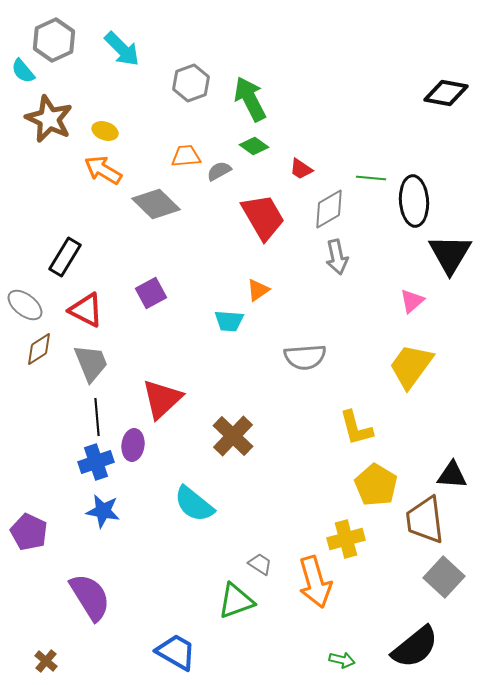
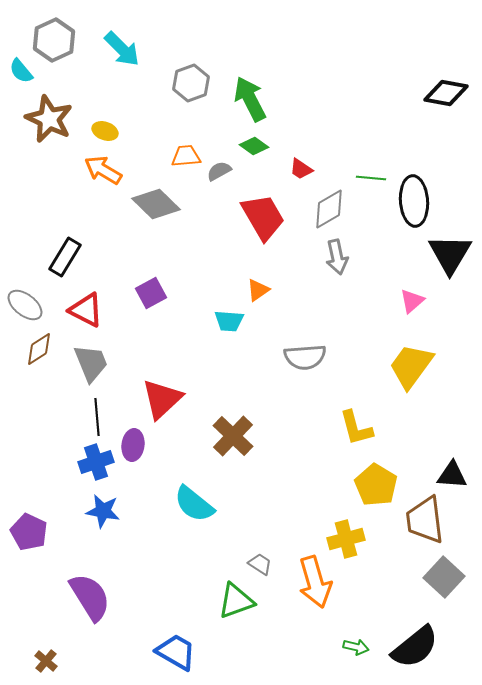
cyan semicircle at (23, 71): moved 2 px left
green arrow at (342, 660): moved 14 px right, 13 px up
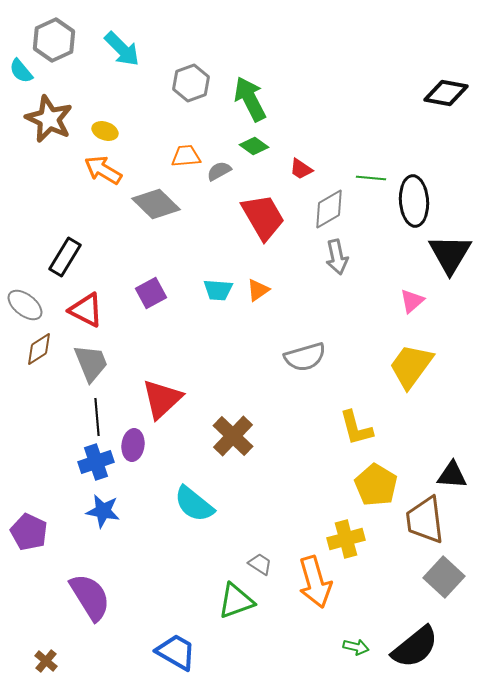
cyan trapezoid at (229, 321): moved 11 px left, 31 px up
gray semicircle at (305, 357): rotated 12 degrees counterclockwise
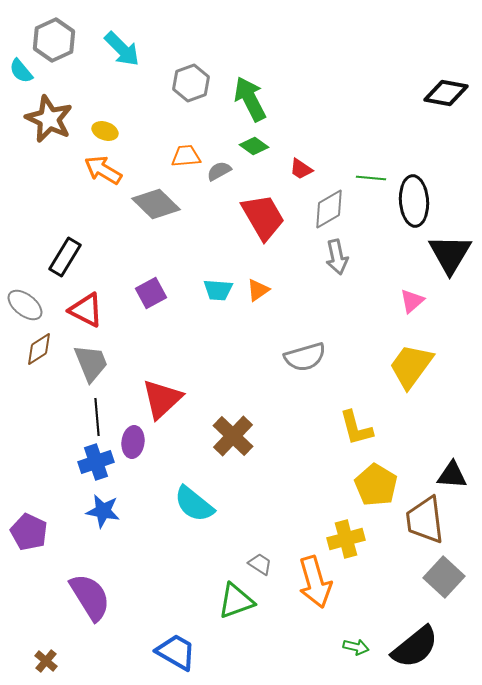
purple ellipse at (133, 445): moved 3 px up
